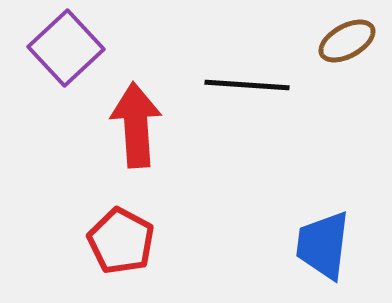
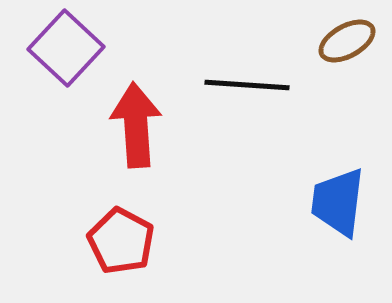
purple square: rotated 4 degrees counterclockwise
blue trapezoid: moved 15 px right, 43 px up
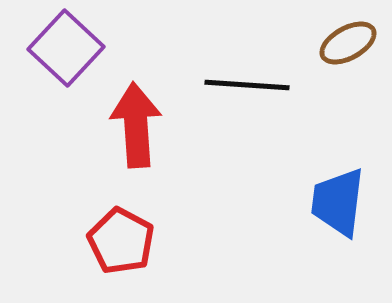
brown ellipse: moved 1 px right, 2 px down
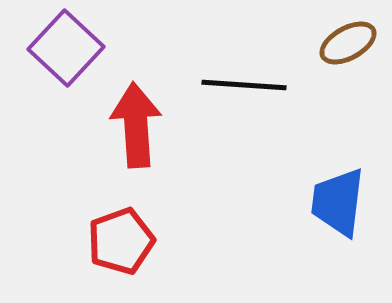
black line: moved 3 px left
red pentagon: rotated 24 degrees clockwise
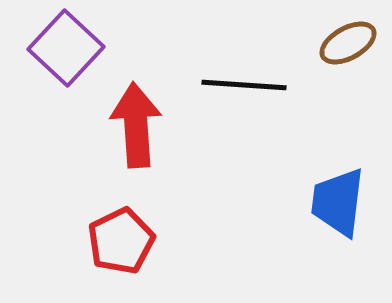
red pentagon: rotated 6 degrees counterclockwise
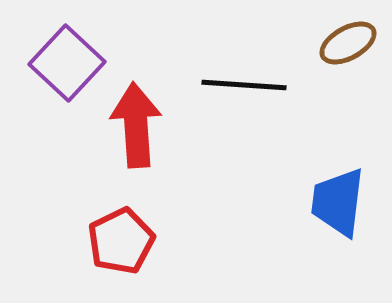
purple square: moved 1 px right, 15 px down
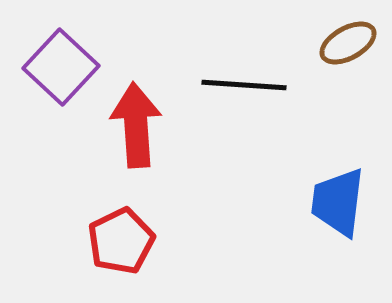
purple square: moved 6 px left, 4 px down
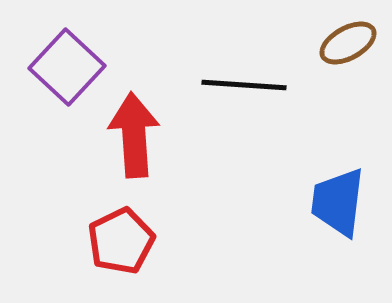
purple square: moved 6 px right
red arrow: moved 2 px left, 10 px down
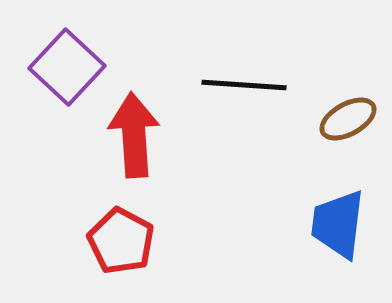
brown ellipse: moved 76 px down
blue trapezoid: moved 22 px down
red pentagon: rotated 18 degrees counterclockwise
